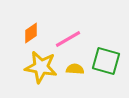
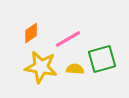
green square: moved 4 px left, 2 px up; rotated 32 degrees counterclockwise
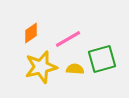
yellow star: rotated 24 degrees counterclockwise
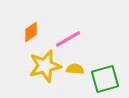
orange diamond: moved 1 px up
green square: moved 3 px right, 20 px down
yellow star: moved 4 px right, 1 px up
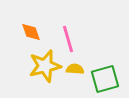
orange diamond: rotated 75 degrees counterclockwise
pink line: rotated 76 degrees counterclockwise
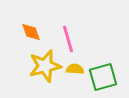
green square: moved 2 px left, 2 px up
